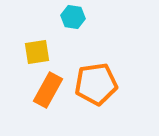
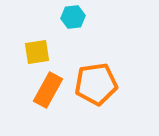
cyan hexagon: rotated 15 degrees counterclockwise
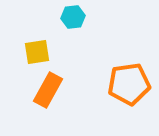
orange pentagon: moved 33 px right
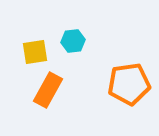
cyan hexagon: moved 24 px down
yellow square: moved 2 px left
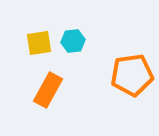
yellow square: moved 4 px right, 9 px up
orange pentagon: moved 3 px right, 9 px up
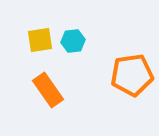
yellow square: moved 1 px right, 3 px up
orange rectangle: rotated 64 degrees counterclockwise
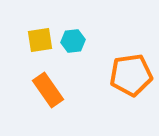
orange pentagon: moved 1 px left
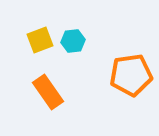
yellow square: rotated 12 degrees counterclockwise
orange rectangle: moved 2 px down
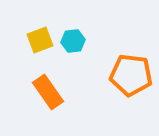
orange pentagon: rotated 15 degrees clockwise
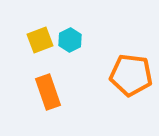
cyan hexagon: moved 3 px left, 1 px up; rotated 20 degrees counterclockwise
orange rectangle: rotated 16 degrees clockwise
